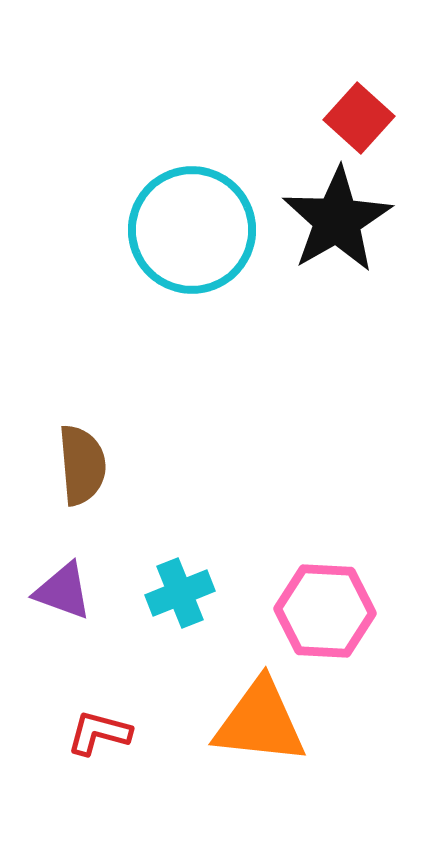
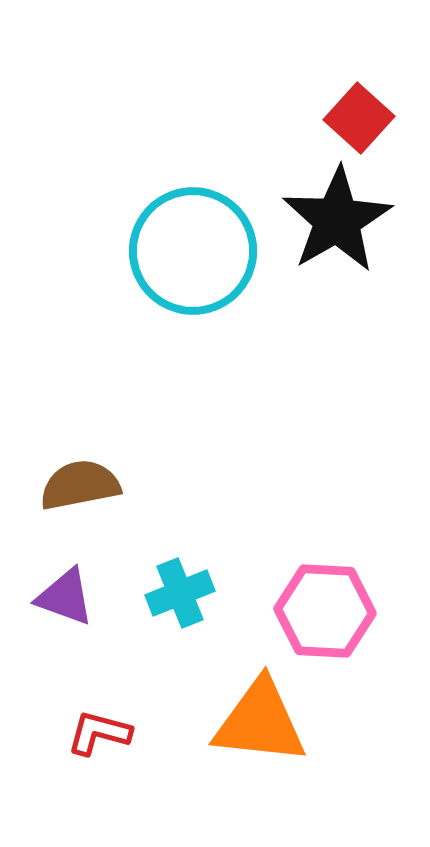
cyan circle: moved 1 px right, 21 px down
brown semicircle: moved 2 px left, 20 px down; rotated 96 degrees counterclockwise
purple triangle: moved 2 px right, 6 px down
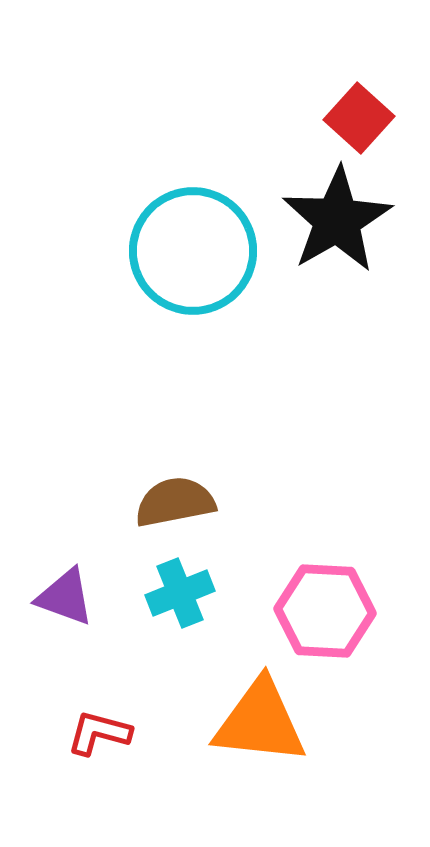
brown semicircle: moved 95 px right, 17 px down
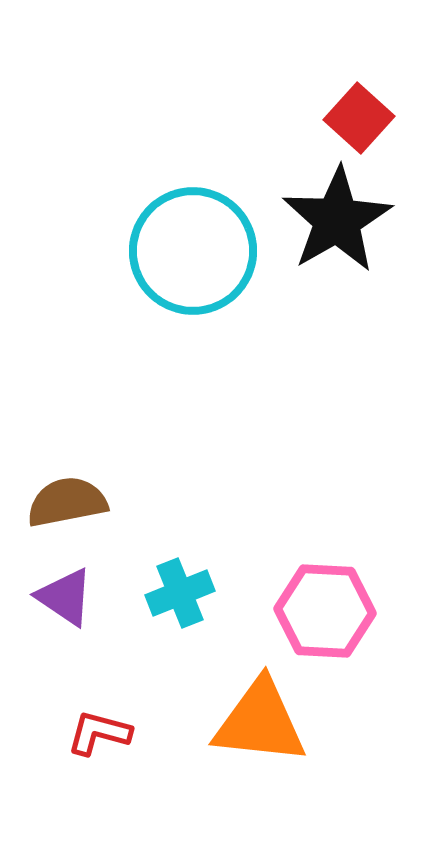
brown semicircle: moved 108 px left
purple triangle: rotated 14 degrees clockwise
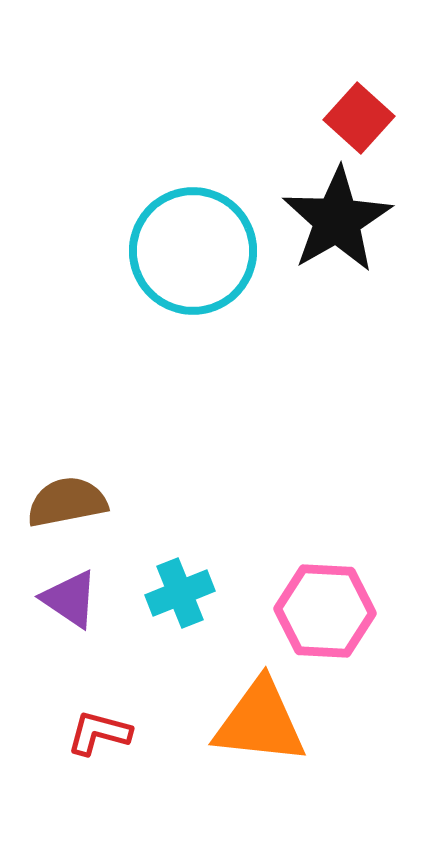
purple triangle: moved 5 px right, 2 px down
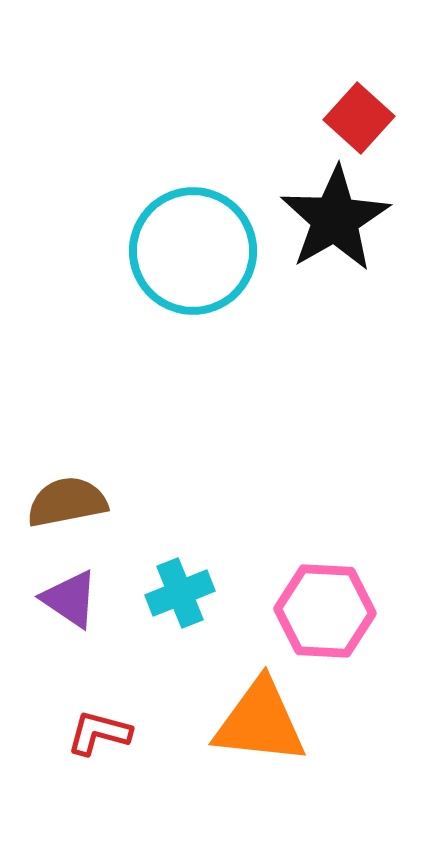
black star: moved 2 px left, 1 px up
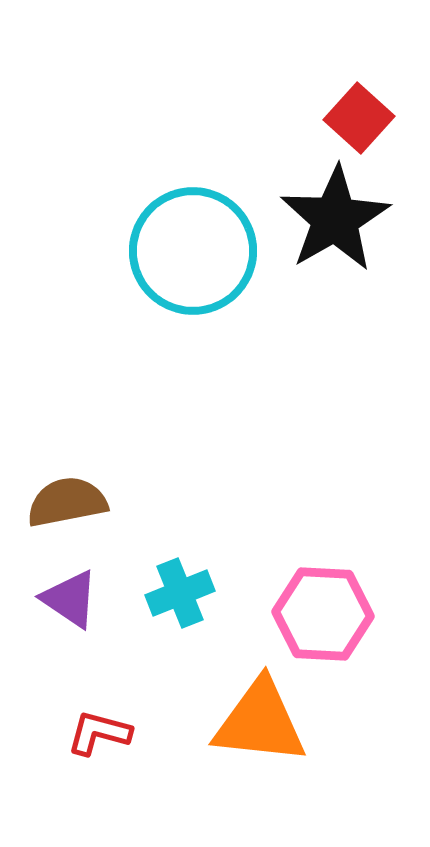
pink hexagon: moved 2 px left, 3 px down
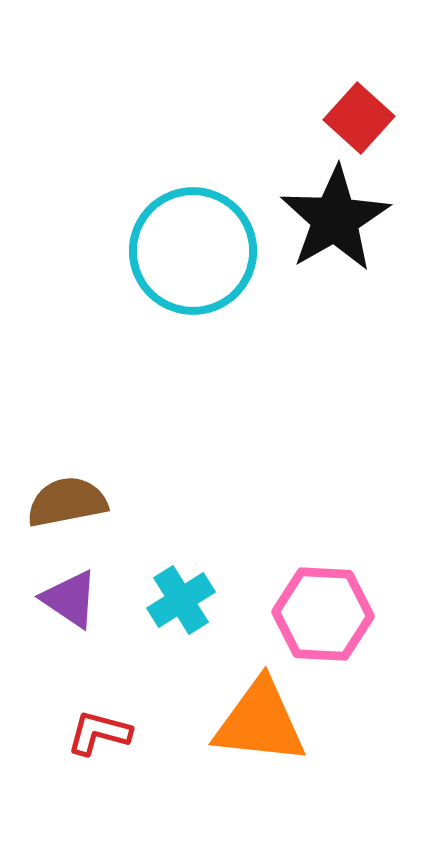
cyan cross: moved 1 px right, 7 px down; rotated 10 degrees counterclockwise
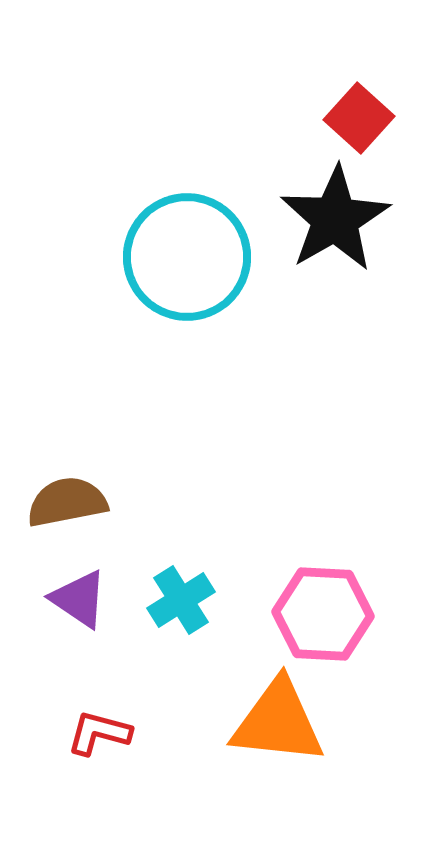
cyan circle: moved 6 px left, 6 px down
purple triangle: moved 9 px right
orange triangle: moved 18 px right
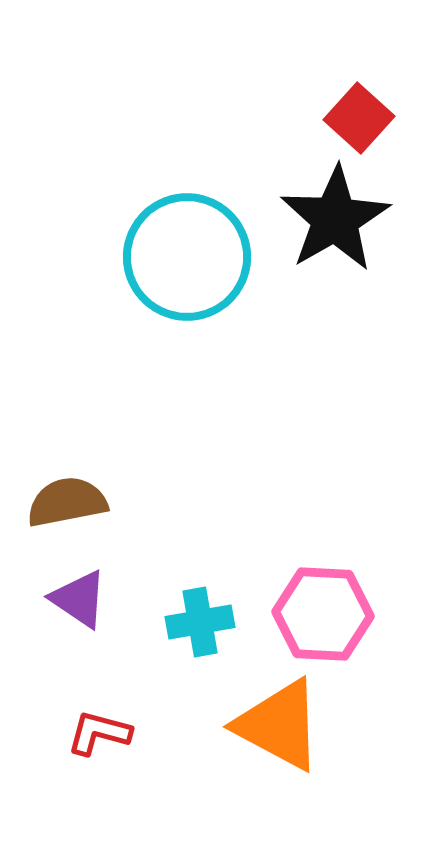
cyan cross: moved 19 px right, 22 px down; rotated 22 degrees clockwise
orange triangle: moved 1 px right, 3 px down; rotated 22 degrees clockwise
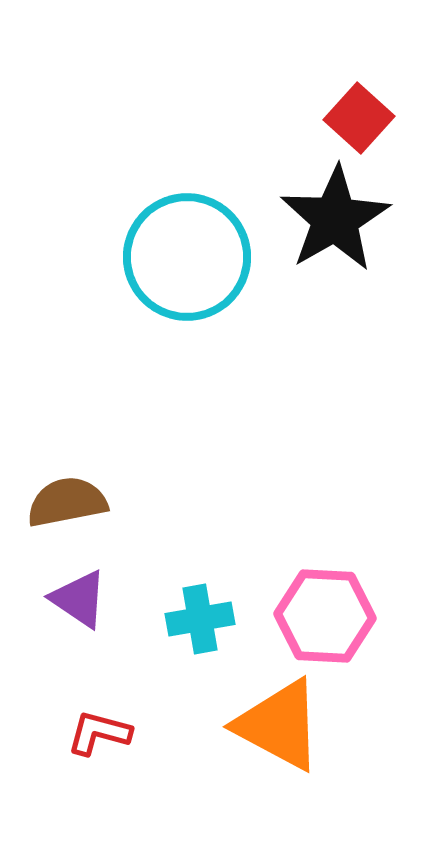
pink hexagon: moved 2 px right, 2 px down
cyan cross: moved 3 px up
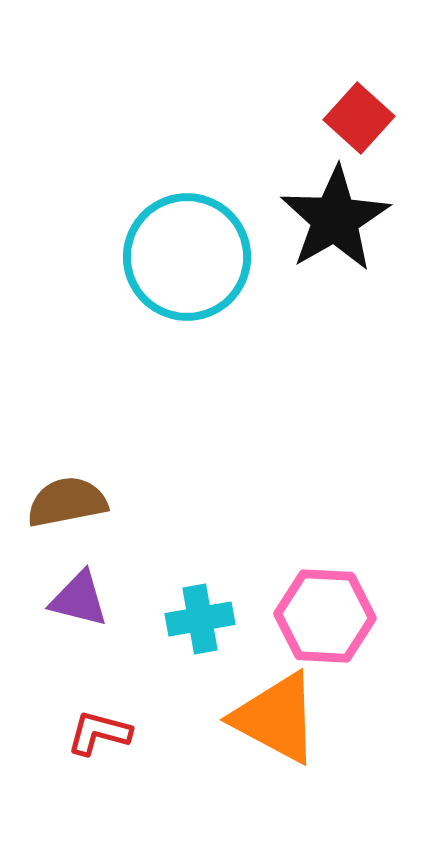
purple triangle: rotated 20 degrees counterclockwise
orange triangle: moved 3 px left, 7 px up
